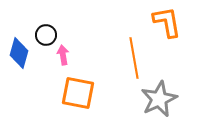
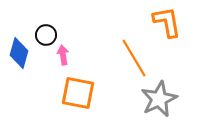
orange line: rotated 21 degrees counterclockwise
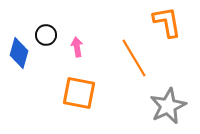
pink arrow: moved 14 px right, 8 px up
orange square: moved 1 px right
gray star: moved 9 px right, 7 px down
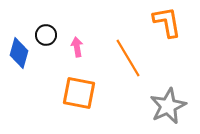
orange line: moved 6 px left
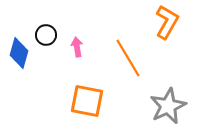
orange L-shape: rotated 40 degrees clockwise
orange square: moved 8 px right, 8 px down
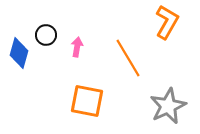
pink arrow: rotated 18 degrees clockwise
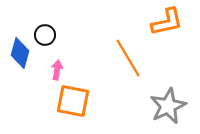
orange L-shape: rotated 48 degrees clockwise
black circle: moved 1 px left
pink arrow: moved 20 px left, 23 px down
blue diamond: moved 1 px right
orange square: moved 14 px left
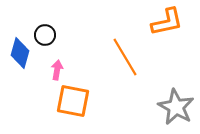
orange line: moved 3 px left, 1 px up
gray star: moved 8 px right, 1 px down; rotated 18 degrees counterclockwise
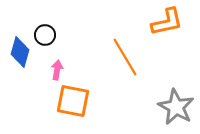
blue diamond: moved 1 px up
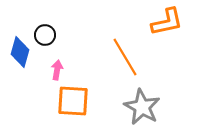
orange square: rotated 8 degrees counterclockwise
gray star: moved 34 px left
